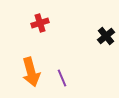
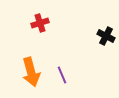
black cross: rotated 24 degrees counterclockwise
purple line: moved 3 px up
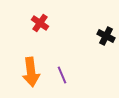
red cross: rotated 36 degrees counterclockwise
orange arrow: rotated 8 degrees clockwise
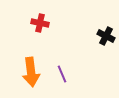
red cross: rotated 24 degrees counterclockwise
purple line: moved 1 px up
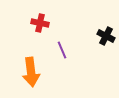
purple line: moved 24 px up
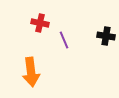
black cross: rotated 18 degrees counterclockwise
purple line: moved 2 px right, 10 px up
